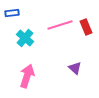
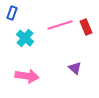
blue rectangle: rotated 64 degrees counterclockwise
pink arrow: rotated 80 degrees clockwise
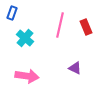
pink line: rotated 60 degrees counterclockwise
purple triangle: rotated 16 degrees counterclockwise
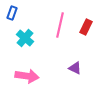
red rectangle: rotated 49 degrees clockwise
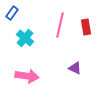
blue rectangle: rotated 16 degrees clockwise
red rectangle: rotated 35 degrees counterclockwise
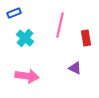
blue rectangle: moved 2 px right; rotated 32 degrees clockwise
red rectangle: moved 11 px down
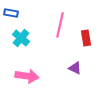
blue rectangle: moved 3 px left; rotated 32 degrees clockwise
cyan cross: moved 4 px left
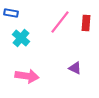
pink line: moved 3 px up; rotated 25 degrees clockwise
red rectangle: moved 15 px up; rotated 14 degrees clockwise
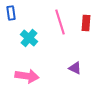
blue rectangle: rotated 72 degrees clockwise
pink line: rotated 55 degrees counterclockwise
cyan cross: moved 8 px right
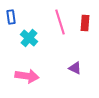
blue rectangle: moved 4 px down
red rectangle: moved 1 px left
